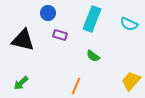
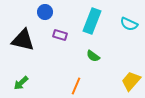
blue circle: moved 3 px left, 1 px up
cyan rectangle: moved 2 px down
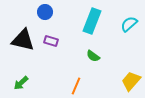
cyan semicircle: rotated 114 degrees clockwise
purple rectangle: moved 9 px left, 6 px down
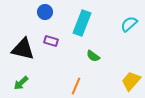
cyan rectangle: moved 10 px left, 2 px down
black triangle: moved 9 px down
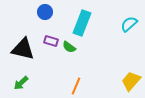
green semicircle: moved 24 px left, 9 px up
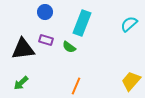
purple rectangle: moved 5 px left, 1 px up
black triangle: rotated 20 degrees counterclockwise
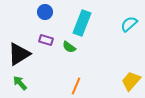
black triangle: moved 4 px left, 5 px down; rotated 25 degrees counterclockwise
green arrow: moved 1 px left; rotated 91 degrees clockwise
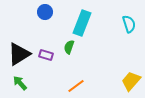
cyan semicircle: rotated 114 degrees clockwise
purple rectangle: moved 15 px down
green semicircle: rotated 72 degrees clockwise
orange line: rotated 30 degrees clockwise
